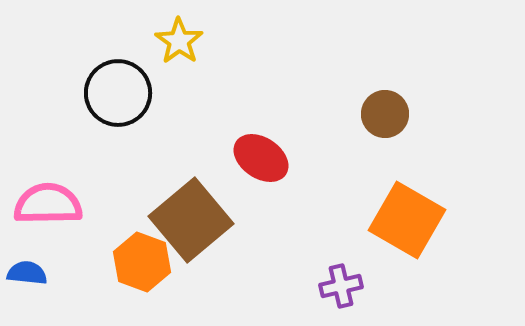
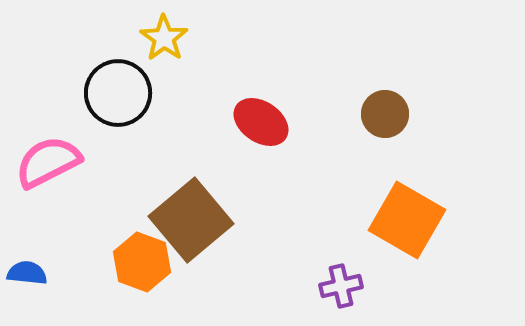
yellow star: moved 15 px left, 3 px up
red ellipse: moved 36 px up
pink semicircle: moved 42 px up; rotated 26 degrees counterclockwise
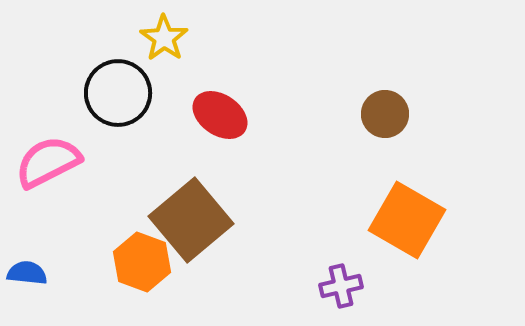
red ellipse: moved 41 px left, 7 px up
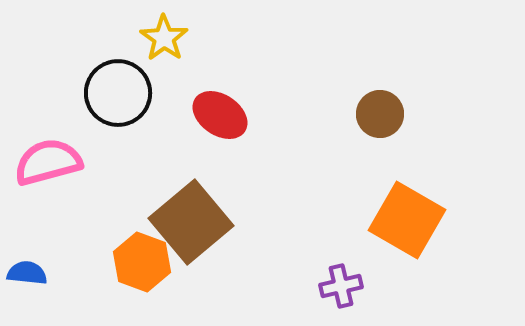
brown circle: moved 5 px left
pink semicircle: rotated 12 degrees clockwise
brown square: moved 2 px down
